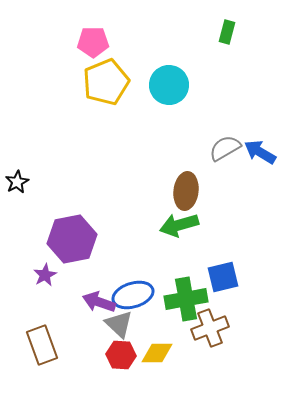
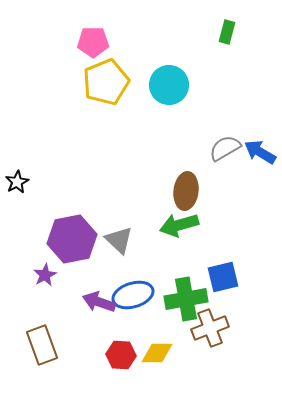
gray triangle: moved 84 px up
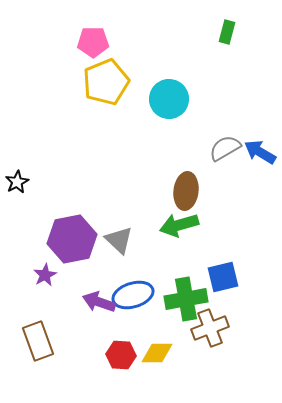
cyan circle: moved 14 px down
brown rectangle: moved 4 px left, 4 px up
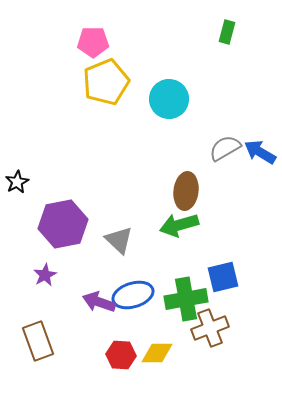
purple hexagon: moved 9 px left, 15 px up
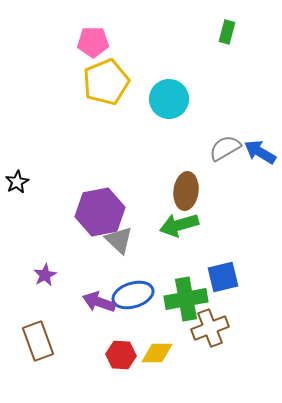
purple hexagon: moved 37 px right, 12 px up
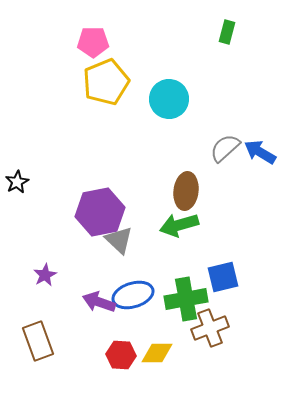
gray semicircle: rotated 12 degrees counterclockwise
